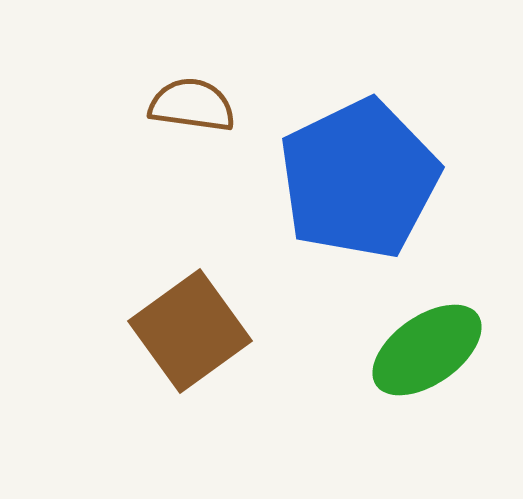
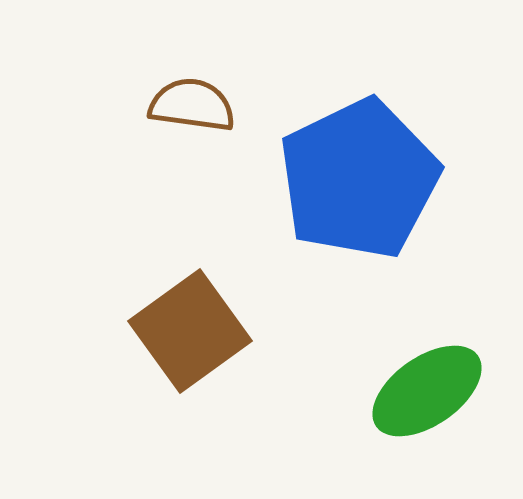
green ellipse: moved 41 px down
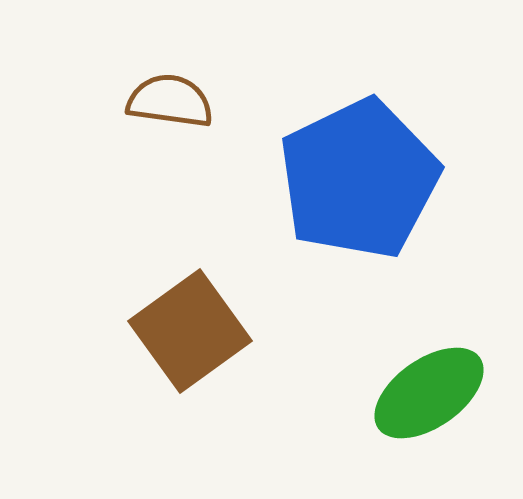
brown semicircle: moved 22 px left, 4 px up
green ellipse: moved 2 px right, 2 px down
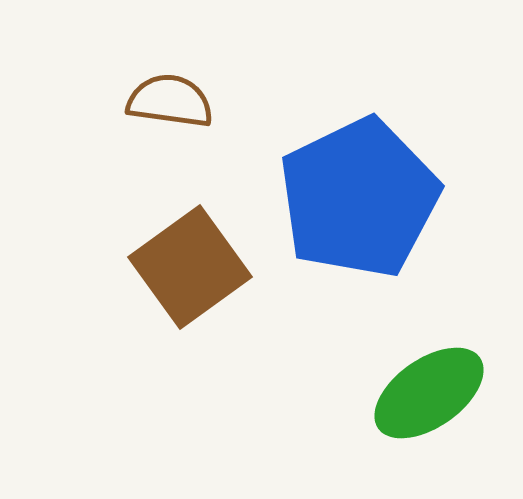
blue pentagon: moved 19 px down
brown square: moved 64 px up
